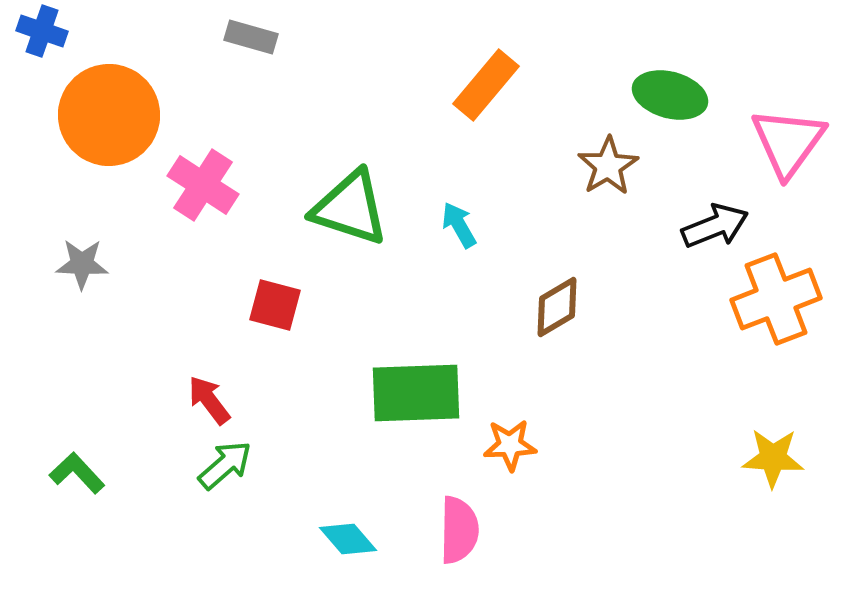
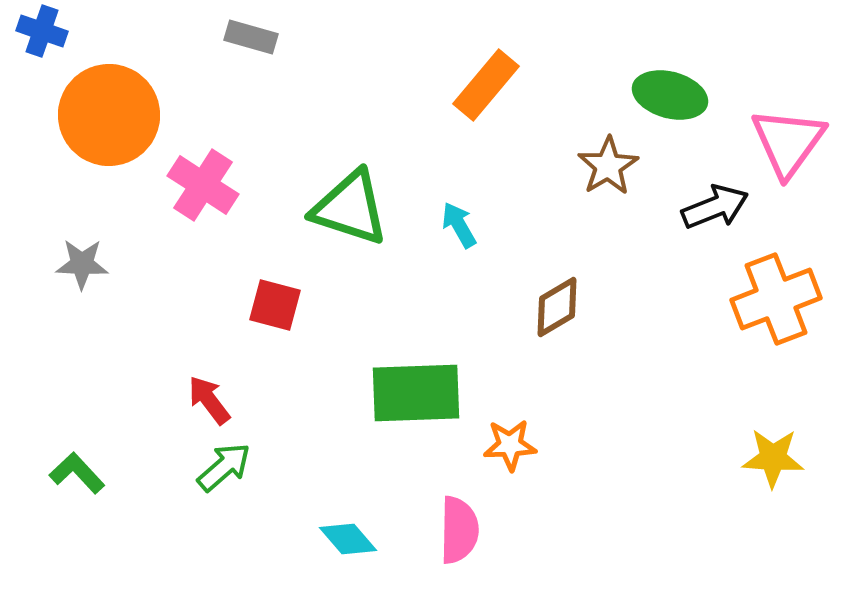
black arrow: moved 19 px up
green arrow: moved 1 px left, 2 px down
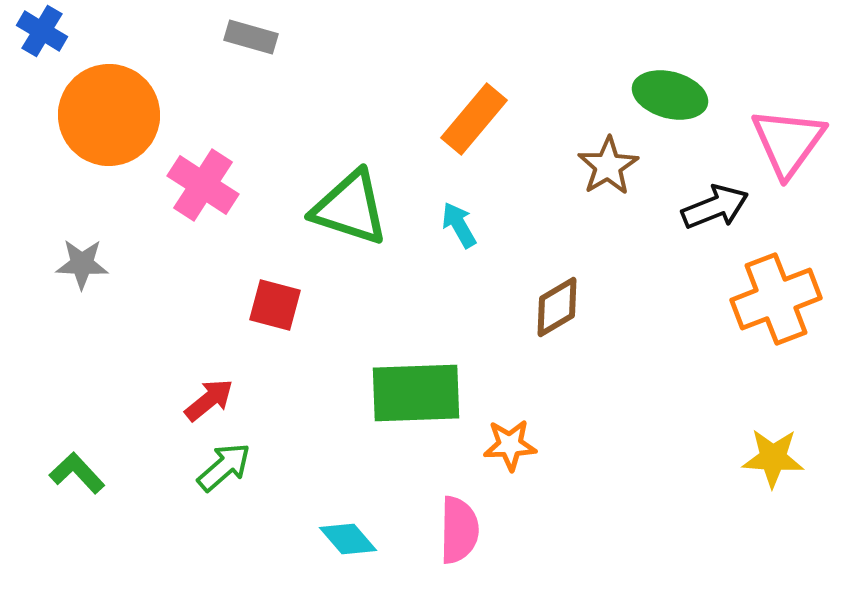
blue cross: rotated 12 degrees clockwise
orange rectangle: moved 12 px left, 34 px down
red arrow: rotated 88 degrees clockwise
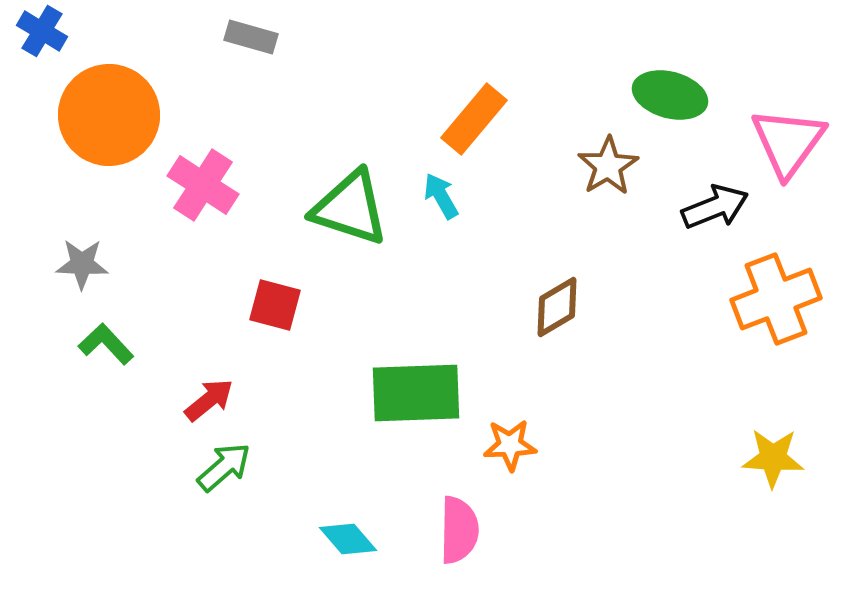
cyan arrow: moved 18 px left, 29 px up
green L-shape: moved 29 px right, 129 px up
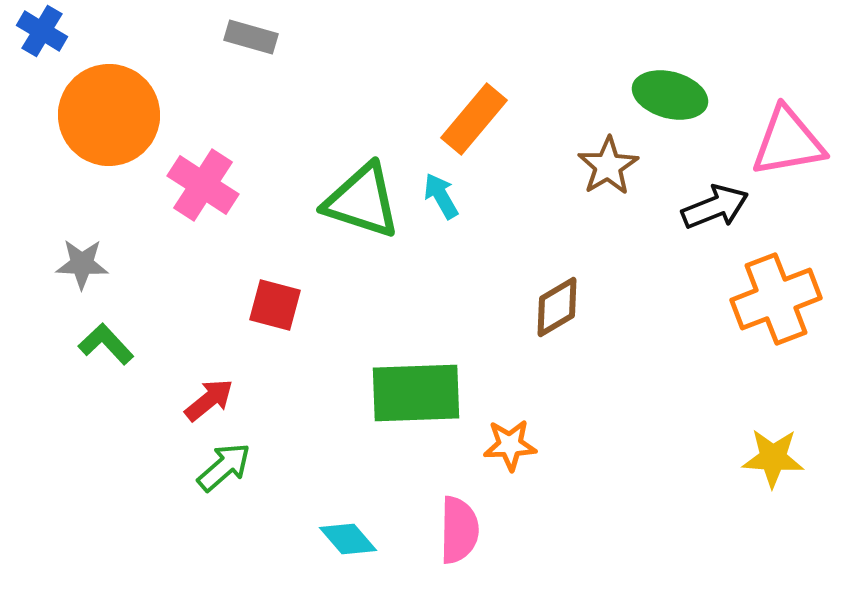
pink triangle: rotated 44 degrees clockwise
green triangle: moved 12 px right, 7 px up
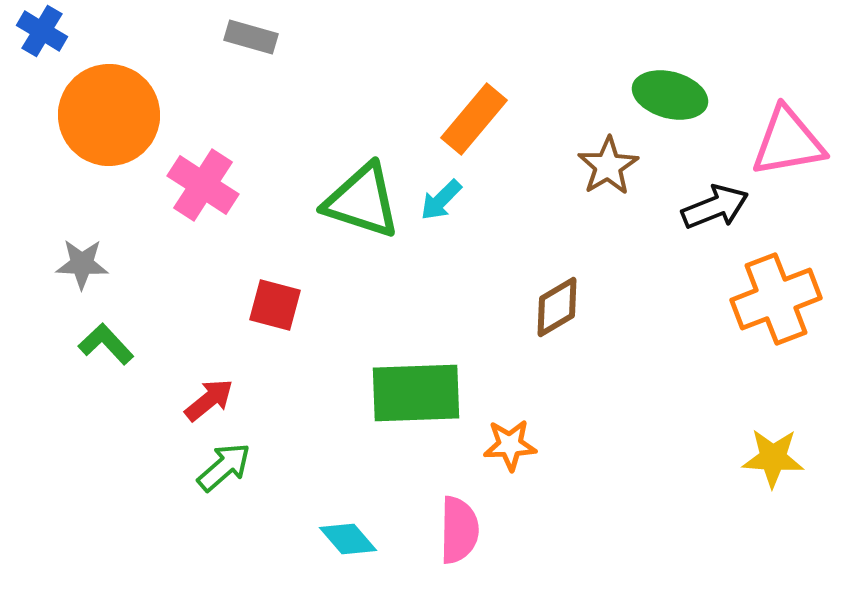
cyan arrow: moved 4 px down; rotated 105 degrees counterclockwise
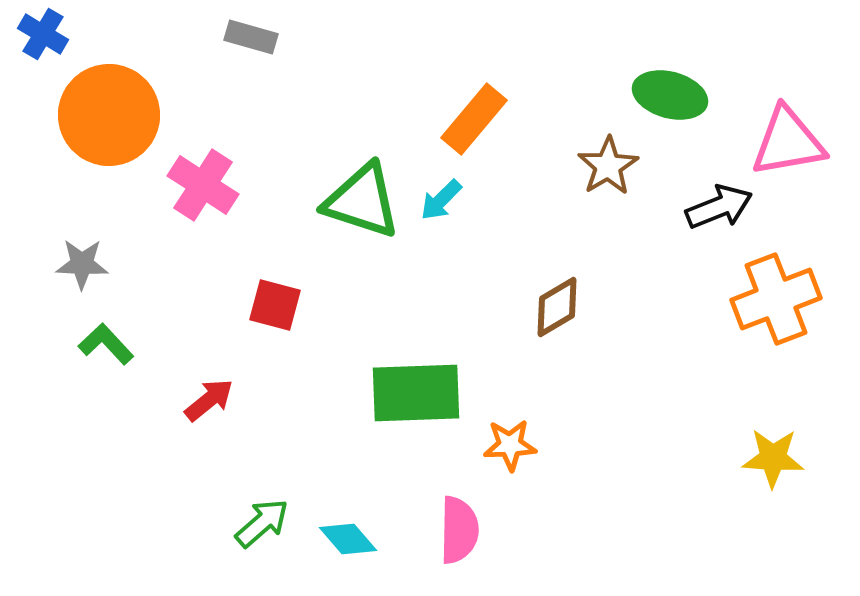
blue cross: moved 1 px right, 3 px down
black arrow: moved 4 px right
green arrow: moved 38 px right, 56 px down
